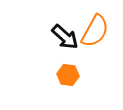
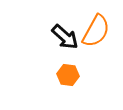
orange semicircle: moved 1 px right
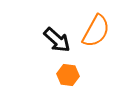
black arrow: moved 8 px left, 3 px down
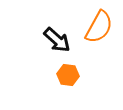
orange semicircle: moved 3 px right, 4 px up
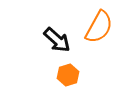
orange hexagon: rotated 25 degrees counterclockwise
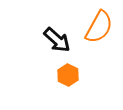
orange hexagon: rotated 15 degrees counterclockwise
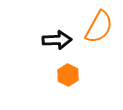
black arrow: rotated 44 degrees counterclockwise
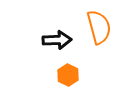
orange semicircle: rotated 44 degrees counterclockwise
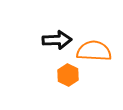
orange semicircle: moved 5 px left, 24 px down; rotated 72 degrees counterclockwise
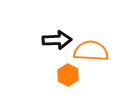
orange semicircle: moved 3 px left
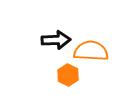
black arrow: moved 1 px left
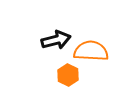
black arrow: rotated 12 degrees counterclockwise
